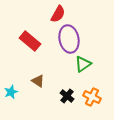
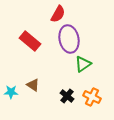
brown triangle: moved 5 px left, 4 px down
cyan star: rotated 24 degrees clockwise
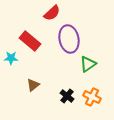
red semicircle: moved 6 px left, 1 px up; rotated 18 degrees clockwise
green triangle: moved 5 px right
brown triangle: rotated 48 degrees clockwise
cyan star: moved 34 px up
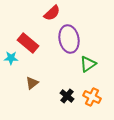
red rectangle: moved 2 px left, 2 px down
brown triangle: moved 1 px left, 2 px up
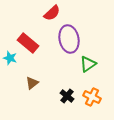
cyan star: moved 1 px left; rotated 16 degrees clockwise
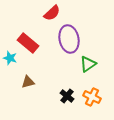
brown triangle: moved 4 px left, 1 px up; rotated 24 degrees clockwise
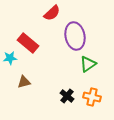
purple ellipse: moved 6 px right, 3 px up
cyan star: rotated 24 degrees counterclockwise
brown triangle: moved 4 px left
orange cross: rotated 12 degrees counterclockwise
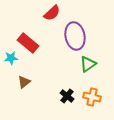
cyan star: moved 1 px right
brown triangle: rotated 24 degrees counterclockwise
